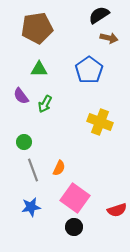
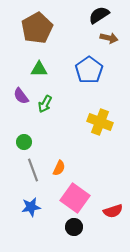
brown pentagon: rotated 20 degrees counterclockwise
red semicircle: moved 4 px left, 1 px down
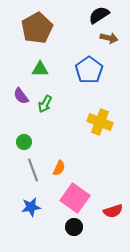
green triangle: moved 1 px right
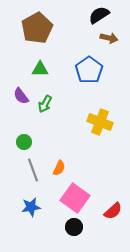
red semicircle: rotated 24 degrees counterclockwise
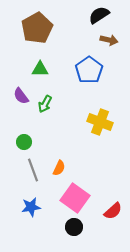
brown arrow: moved 2 px down
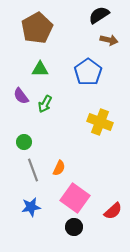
blue pentagon: moved 1 px left, 2 px down
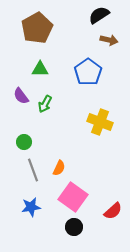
pink square: moved 2 px left, 1 px up
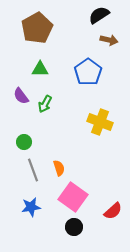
orange semicircle: rotated 42 degrees counterclockwise
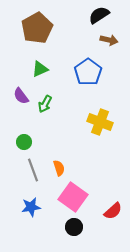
green triangle: rotated 24 degrees counterclockwise
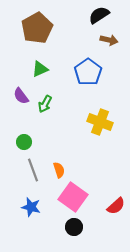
orange semicircle: moved 2 px down
blue star: rotated 24 degrees clockwise
red semicircle: moved 3 px right, 5 px up
